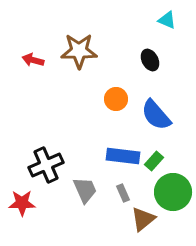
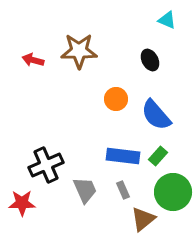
green rectangle: moved 4 px right, 5 px up
gray rectangle: moved 3 px up
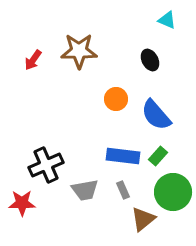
red arrow: rotated 70 degrees counterclockwise
gray trapezoid: rotated 104 degrees clockwise
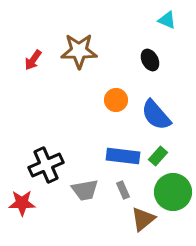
orange circle: moved 1 px down
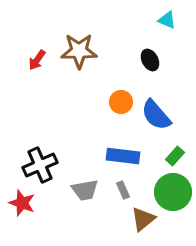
red arrow: moved 4 px right
orange circle: moved 5 px right, 2 px down
green rectangle: moved 17 px right
black cross: moved 6 px left
red star: rotated 20 degrees clockwise
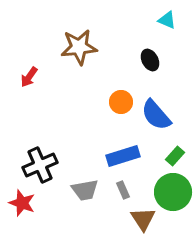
brown star: moved 4 px up; rotated 6 degrees counterclockwise
red arrow: moved 8 px left, 17 px down
blue rectangle: rotated 24 degrees counterclockwise
brown triangle: rotated 24 degrees counterclockwise
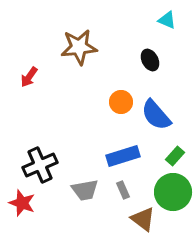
brown triangle: rotated 20 degrees counterclockwise
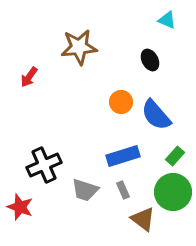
black cross: moved 4 px right
gray trapezoid: rotated 28 degrees clockwise
red star: moved 2 px left, 4 px down
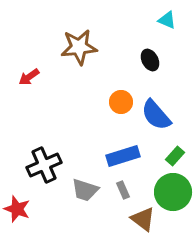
red arrow: rotated 20 degrees clockwise
red star: moved 3 px left, 2 px down
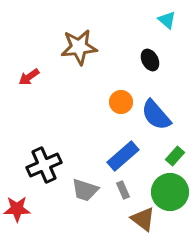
cyan triangle: rotated 18 degrees clockwise
blue rectangle: rotated 24 degrees counterclockwise
green circle: moved 3 px left
red star: rotated 20 degrees counterclockwise
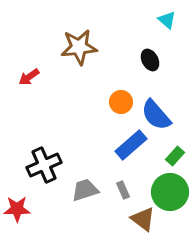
blue rectangle: moved 8 px right, 11 px up
gray trapezoid: rotated 144 degrees clockwise
